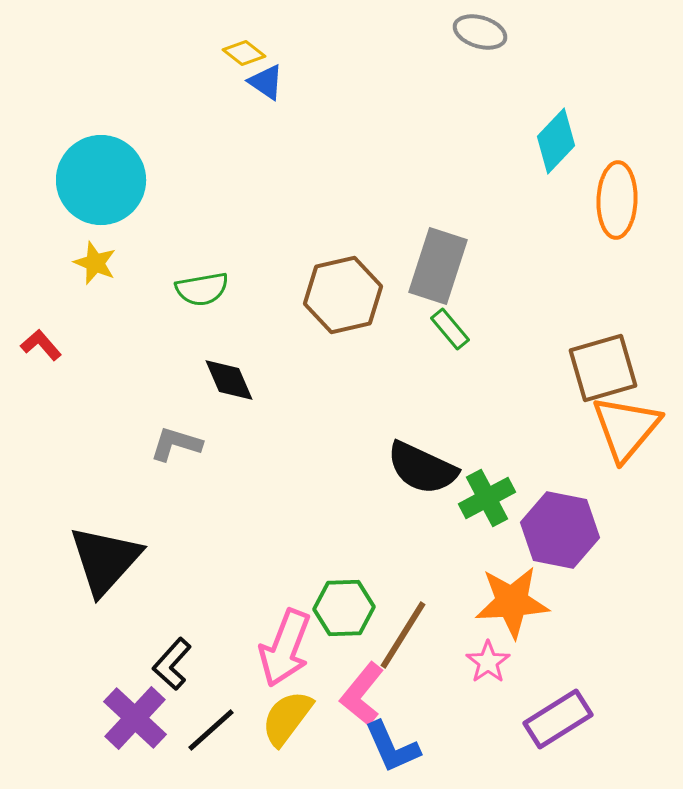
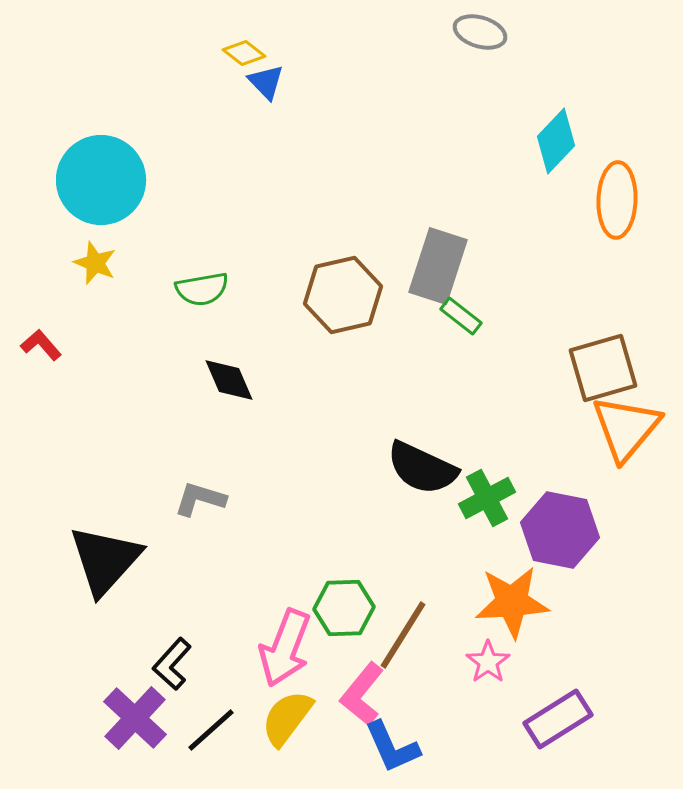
blue triangle: rotated 12 degrees clockwise
green rectangle: moved 11 px right, 13 px up; rotated 12 degrees counterclockwise
gray L-shape: moved 24 px right, 55 px down
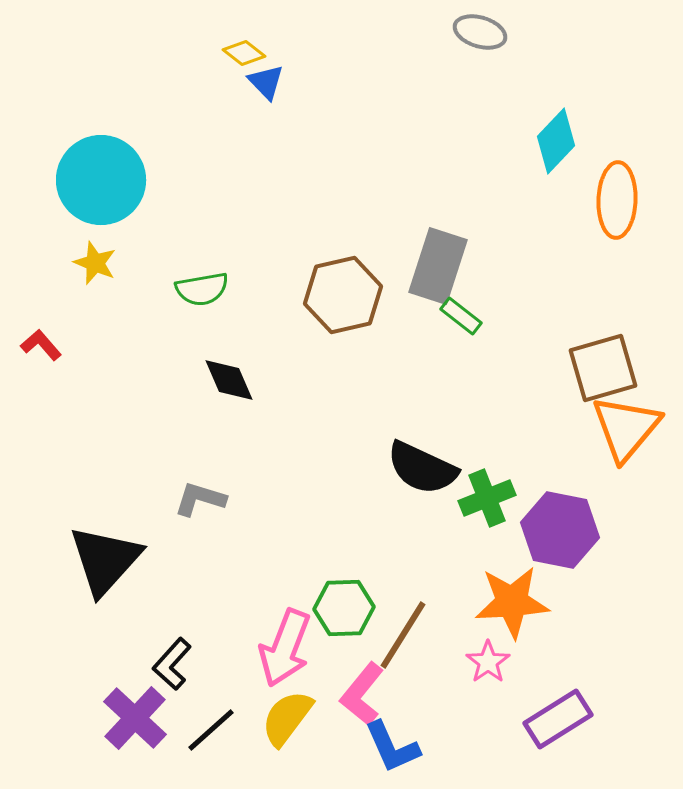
green cross: rotated 6 degrees clockwise
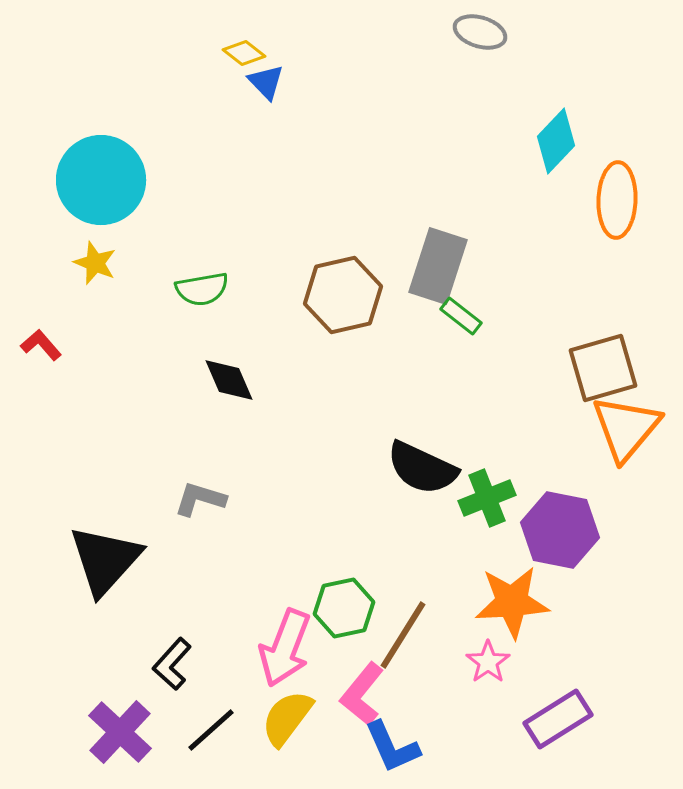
green hexagon: rotated 10 degrees counterclockwise
purple cross: moved 15 px left, 14 px down
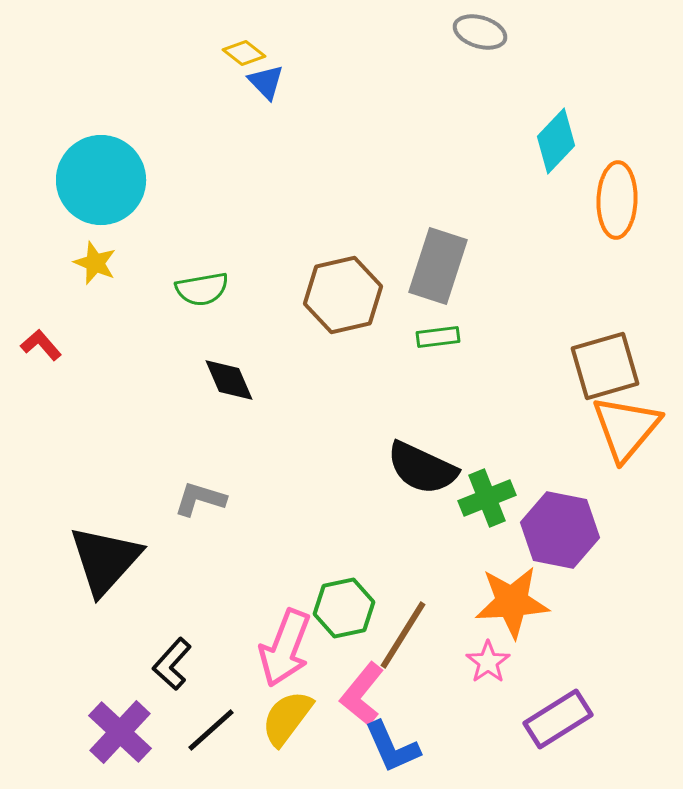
green rectangle: moved 23 px left, 21 px down; rotated 45 degrees counterclockwise
brown square: moved 2 px right, 2 px up
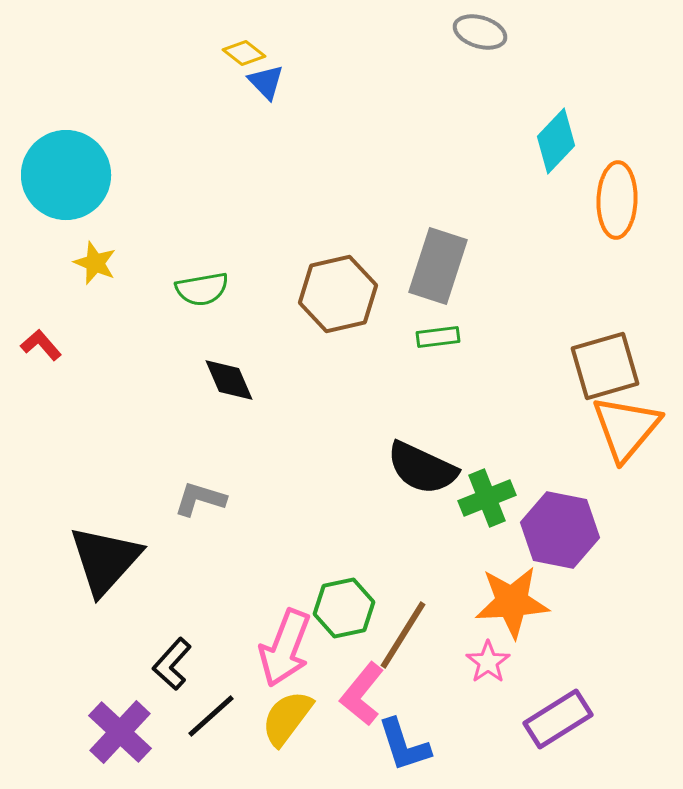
cyan circle: moved 35 px left, 5 px up
brown hexagon: moved 5 px left, 1 px up
black line: moved 14 px up
blue L-shape: moved 12 px right, 2 px up; rotated 6 degrees clockwise
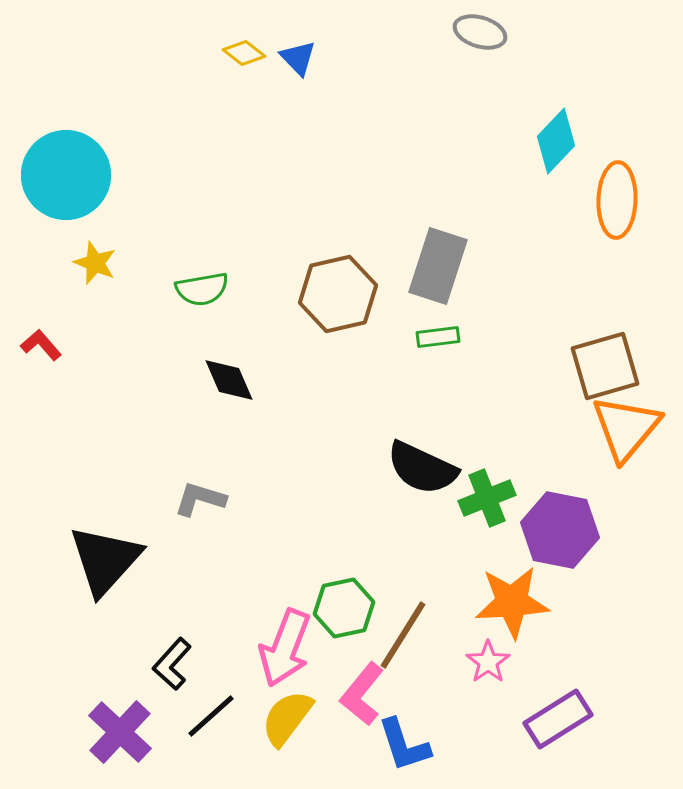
blue triangle: moved 32 px right, 24 px up
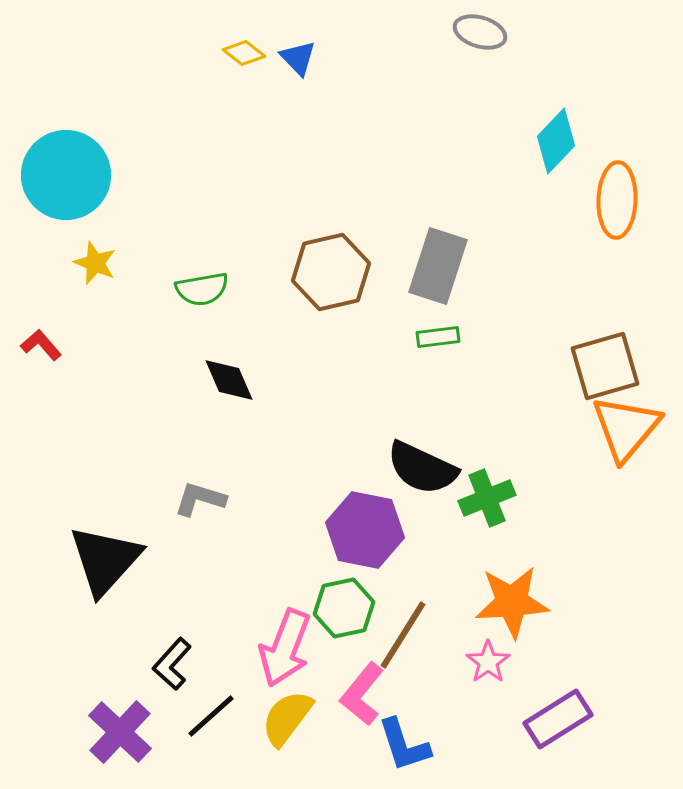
brown hexagon: moved 7 px left, 22 px up
purple hexagon: moved 195 px left
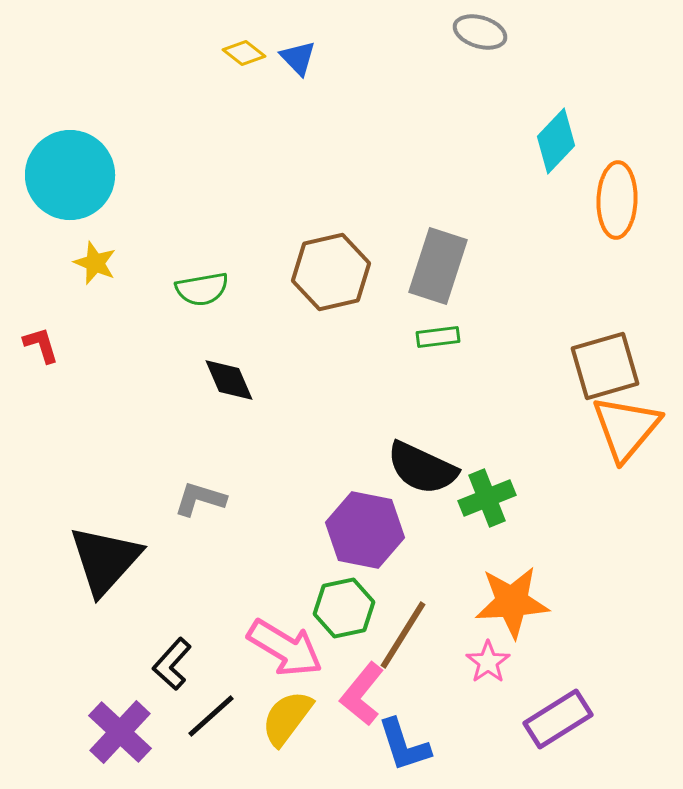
cyan circle: moved 4 px right
red L-shape: rotated 24 degrees clockwise
pink arrow: rotated 80 degrees counterclockwise
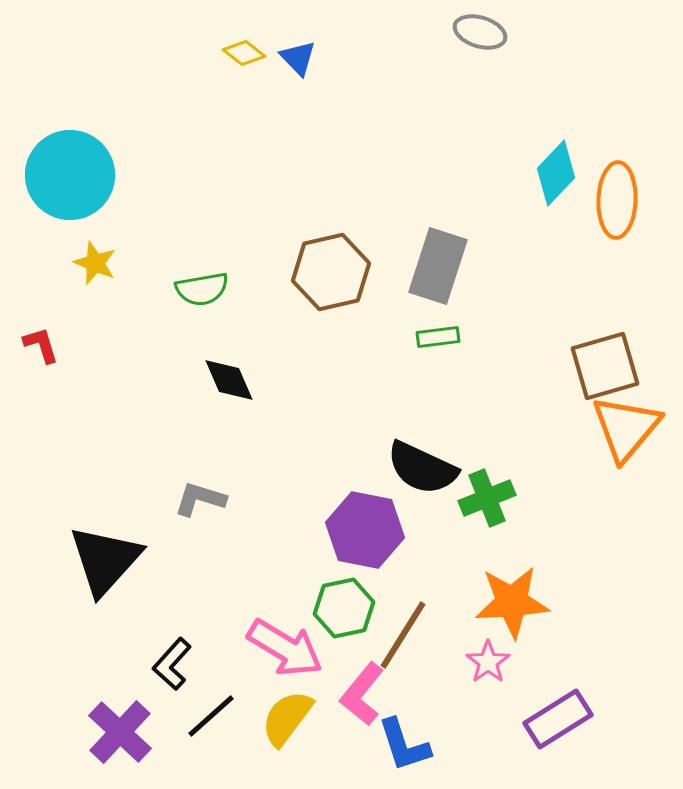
cyan diamond: moved 32 px down
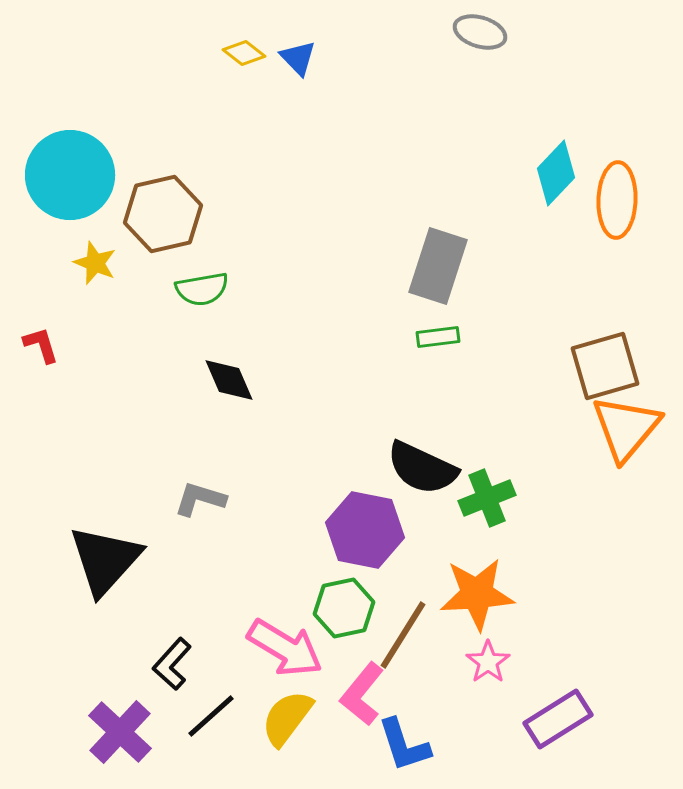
brown hexagon: moved 168 px left, 58 px up
orange star: moved 35 px left, 8 px up
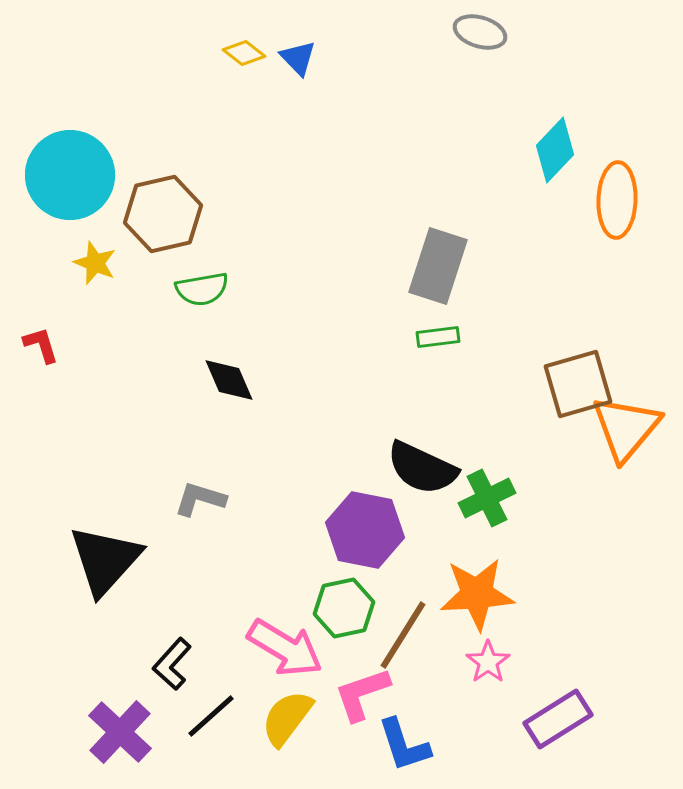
cyan diamond: moved 1 px left, 23 px up
brown square: moved 27 px left, 18 px down
green cross: rotated 4 degrees counterclockwise
pink L-shape: rotated 32 degrees clockwise
